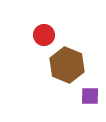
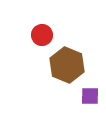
red circle: moved 2 px left
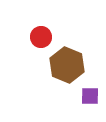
red circle: moved 1 px left, 2 px down
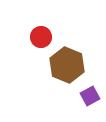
purple square: rotated 30 degrees counterclockwise
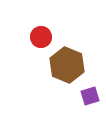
purple square: rotated 12 degrees clockwise
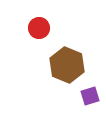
red circle: moved 2 px left, 9 px up
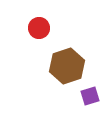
brown hexagon: moved 1 px down; rotated 20 degrees clockwise
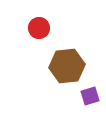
brown hexagon: rotated 12 degrees clockwise
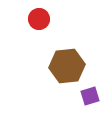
red circle: moved 9 px up
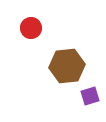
red circle: moved 8 px left, 9 px down
